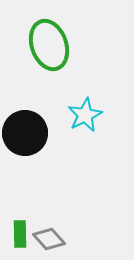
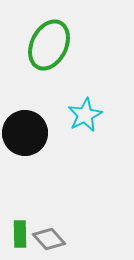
green ellipse: rotated 45 degrees clockwise
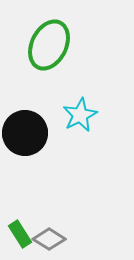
cyan star: moved 5 px left
green rectangle: rotated 32 degrees counterclockwise
gray diamond: rotated 16 degrees counterclockwise
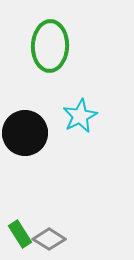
green ellipse: moved 1 px right, 1 px down; rotated 24 degrees counterclockwise
cyan star: moved 1 px down
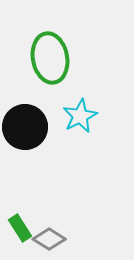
green ellipse: moved 12 px down; rotated 12 degrees counterclockwise
black circle: moved 6 px up
green rectangle: moved 6 px up
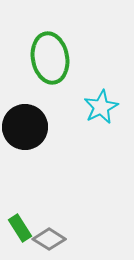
cyan star: moved 21 px right, 9 px up
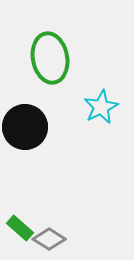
green rectangle: rotated 16 degrees counterclockwise
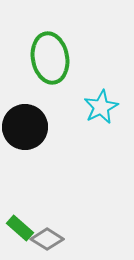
gray diamond: moved 2 px left
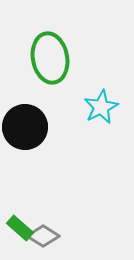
gray diamond: moved 4 px left, 3 px up
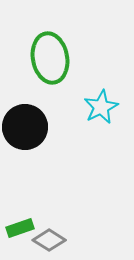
green rectangle: rotated 60 degrees counterclockwise
gray diamond: moved 6 px right, 4 px down
